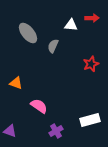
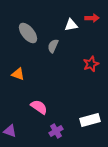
white triangle: rotated 16 degrees counterclockwise
orange triangle: moved 2 px right, 9 px up
pink semicircle: moved 1 px down
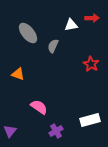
red star: rotated 21 degrees counterclockwise
purple triangle: rotated 48 degrees clockwise
